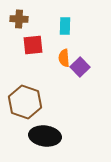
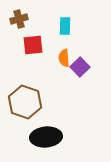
brown cross: rotated 18 degrees counterclockwise
black ellipse: moved 1 px right, 1 px down; rotated 12 degrees counterclockwise
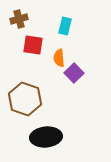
cyan rectangle: rotated 12 degrees clockwise
red square: rotated 15 degrees clockwise
orange semicircle: moved 5 px left
purple square: moved 6 px left, 6 px down
brown hexagon: moved 3 px up
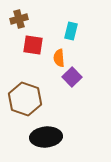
cyan rectangle: moved 6 px right, 5 px down
purple square: moved 2 px left, 4 px down
